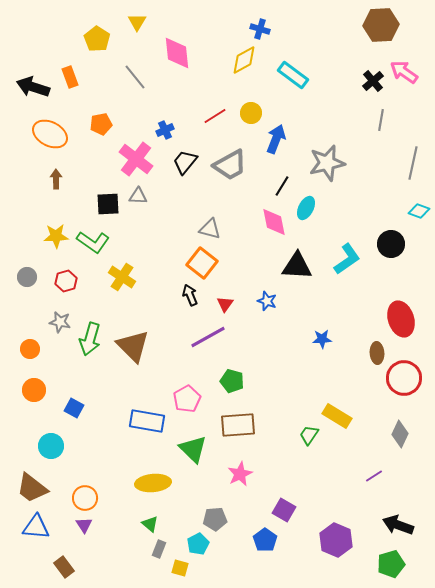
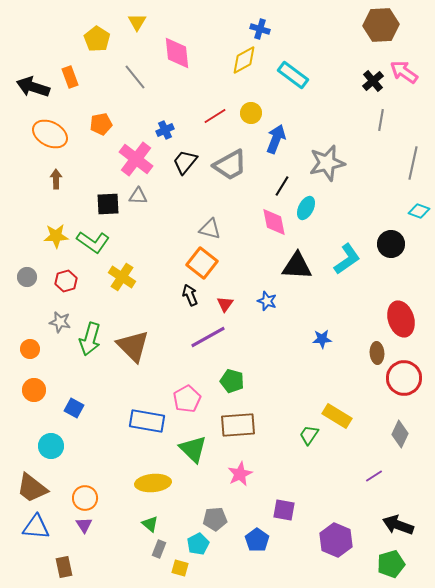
purple square at (284, 510): rotated 20 degrees counterclockwise
blue pentagon at (265, 540): moved 8 px left
brown rectangle at (64, 567): rotated 25 degrees clockwise
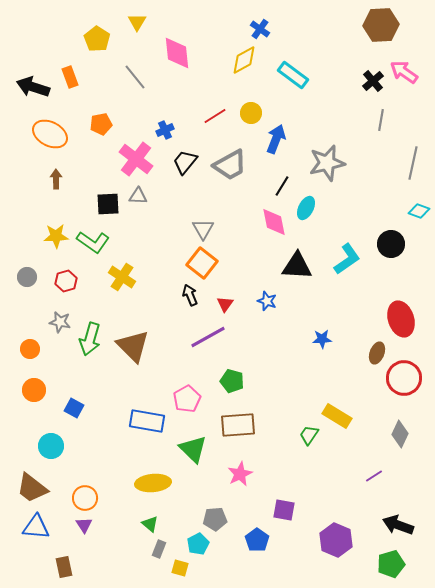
blue cross at (260, 29): rotated 18 degrees clockwise
gray triangle at (210, 229): moved 7 px left; rotated 45 degrees clockwise
brown ellipse at (377, 353): rotated 25 degrees clockwise
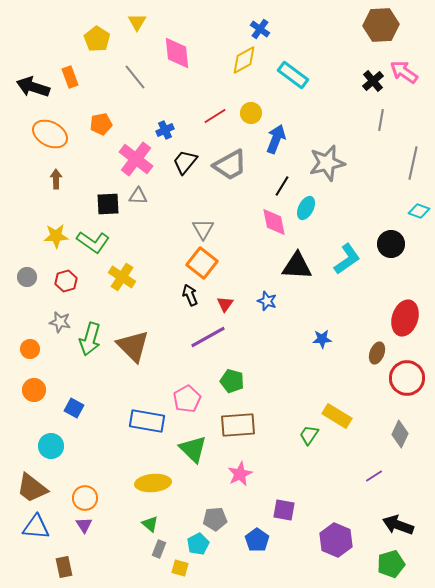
red ellipse at (401, 319): moved 4 px right, 1 px up; rotated 36 degrees clockwise
red circle at (404, 378): moved 3 px right
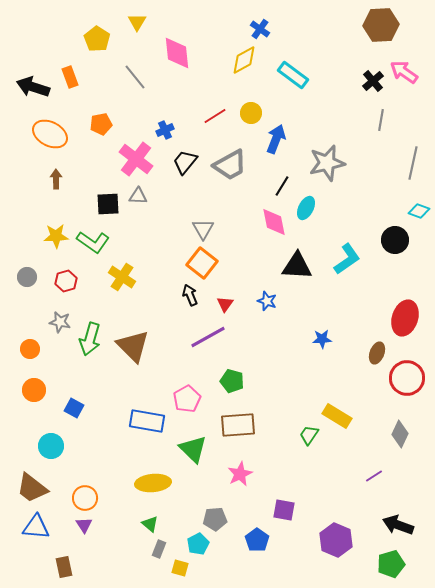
black circle at (391, 244): moved 4 px right, 4 px up
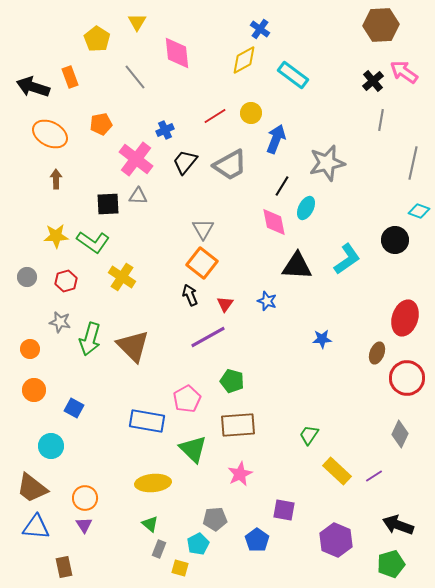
yellow rectangle at (337, 416): moved 55 px down; rotated 12 degrees clockwise
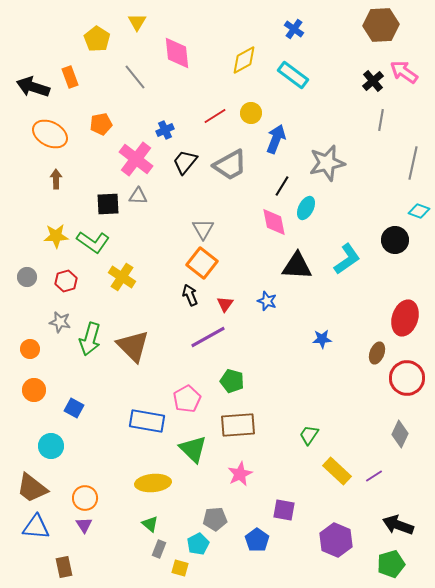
blue cross at (260, 29): moved 34 px right
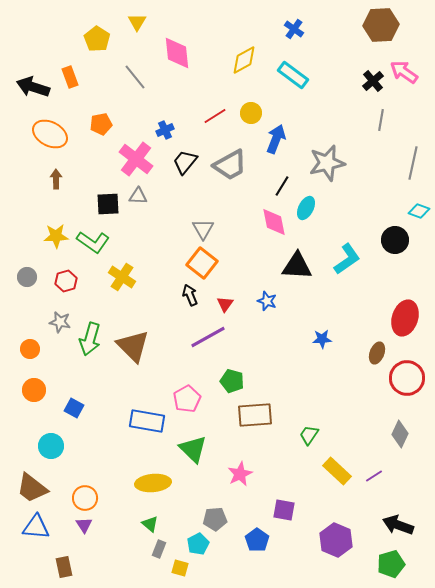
brown rectangle at (238, 425): moved 17 px right, 10 px up
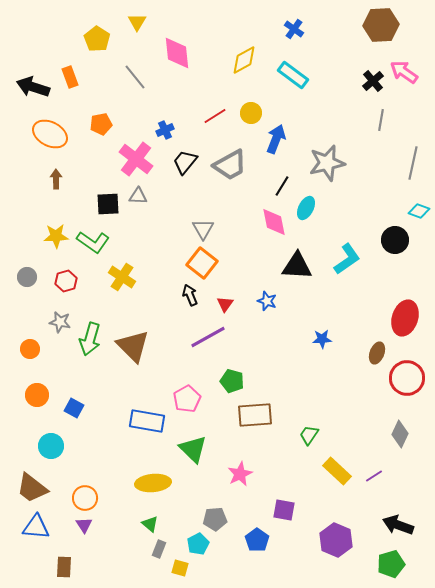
orange circle at (34, 390): moved 3 px right, 5 px down
brown rectangle at (64, 567): rotated 15 degrees clockwise
